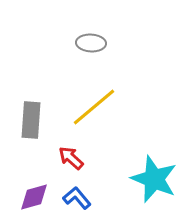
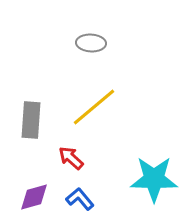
cyan star: rotated 21 degrees counterclockwise
blue L-shape: moved 3 px right, 1 px down
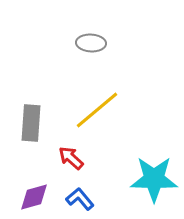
yellow line: moved 3 px right, 3 px down
gray rectangle: moved 3 px down
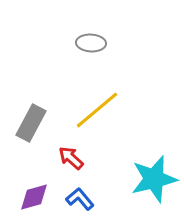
gray rectangle: rotated 24 degrees clockwise
cyan star: rotated 15 degrees counterclockwise
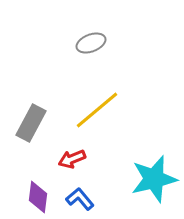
gray ellipse: rotated 24 degrees counterclockwise
red arrow: moved 1 px right, 1 px down; rotated 64 degrees counterclockwise
purple diamond: moved 4 px right; rotated 68 degrees counterclockwise
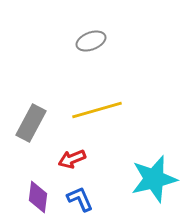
gray ellipse: moved 2 px up
yellow line: rotated 24 degrees clockwise
blue L-shape: rotated 16 degrees clockwise
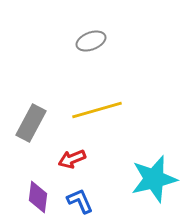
blue L-shape: moved 2 px down
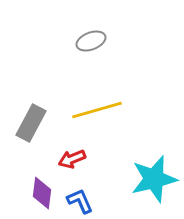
purple diamond: moved 4 px right, 4 px up
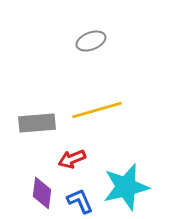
gray rectangle: moved 6 px right; rotated 57 degrees clockwise
cyan star: moved 28 px left, 8 px down
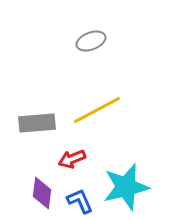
yellow line: rotated 12 degrees counterclockwise
